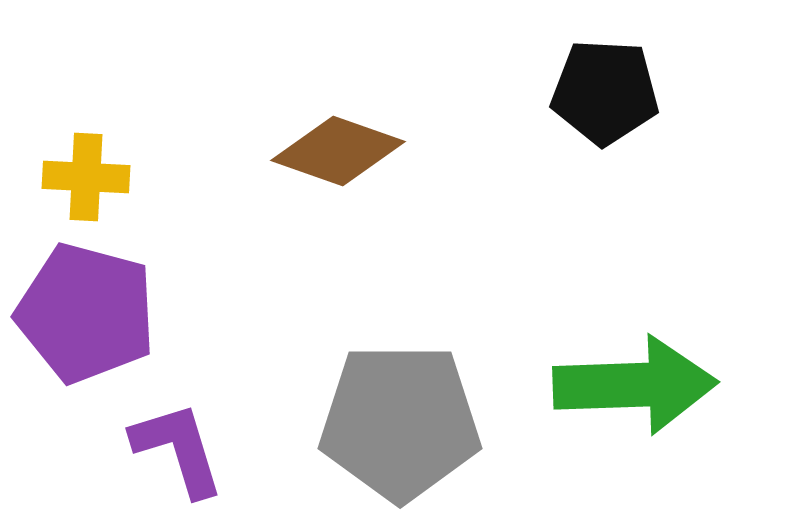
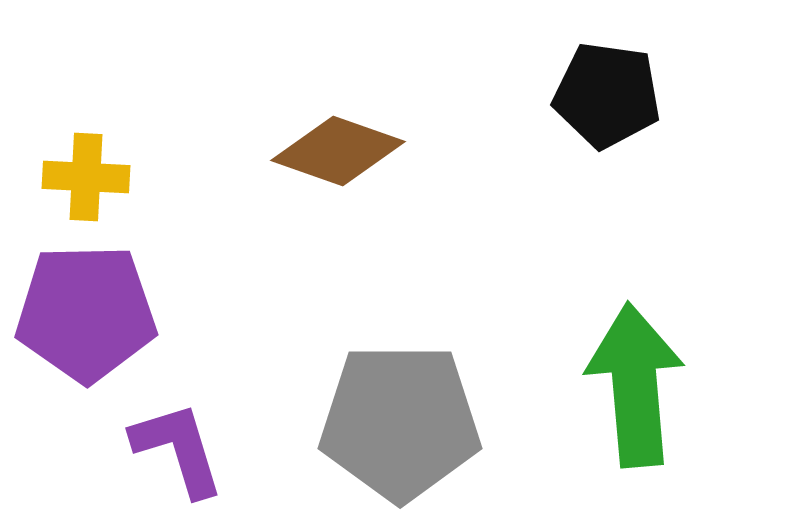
black pentagon: moved 2 px right, 3 px down; rotated 5 degrees clockwise
purple pentagon: rotated 16 degrees counterclockwise
green arrow: rotated 93 degrees counterclockwise
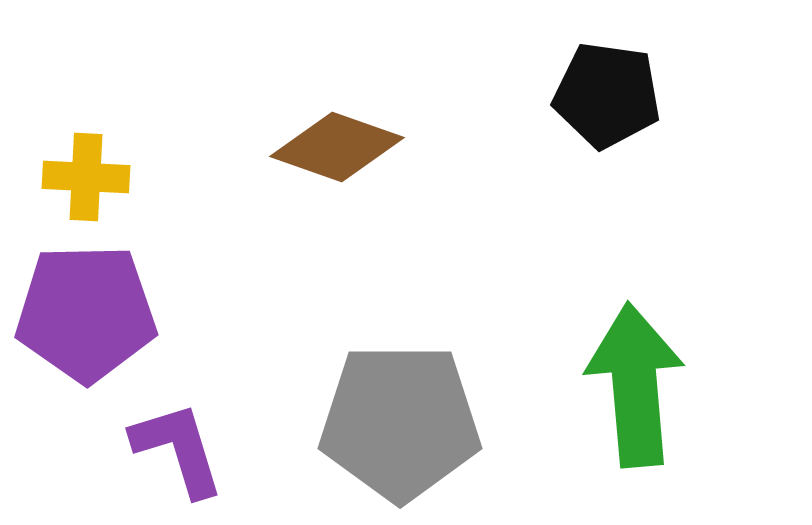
brown diamond: moved 1 px left, 4 px up
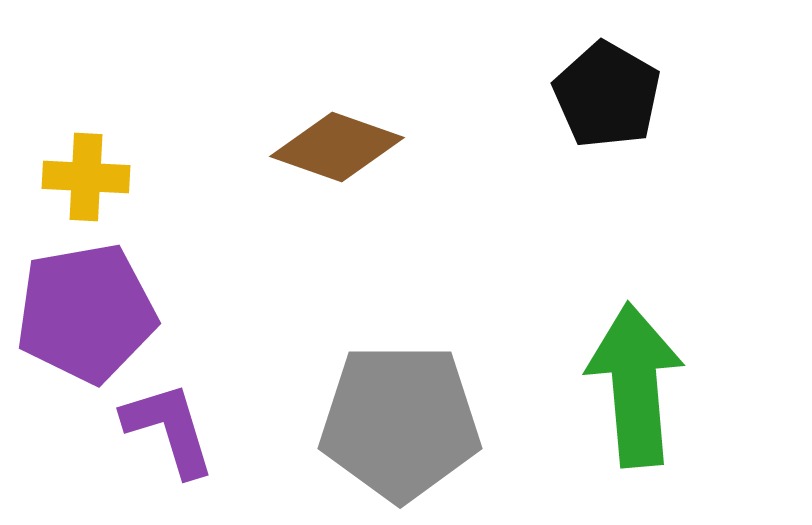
black pentagon: rotated 22 degrees clockwise
purple pentagon: rotated 9 degrees counterclockwise
purple L-shape: moved 9 px left, 20 px up
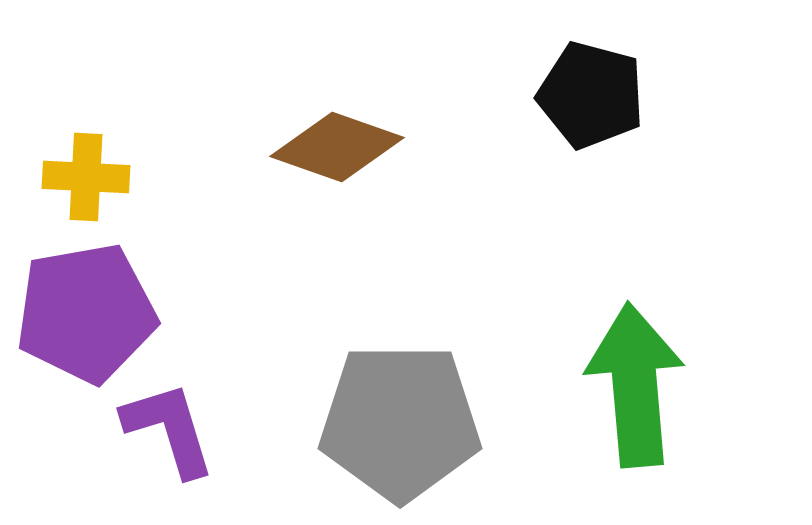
black pentagon: moved 16 px left; rotated 15 degrees counterclockwise
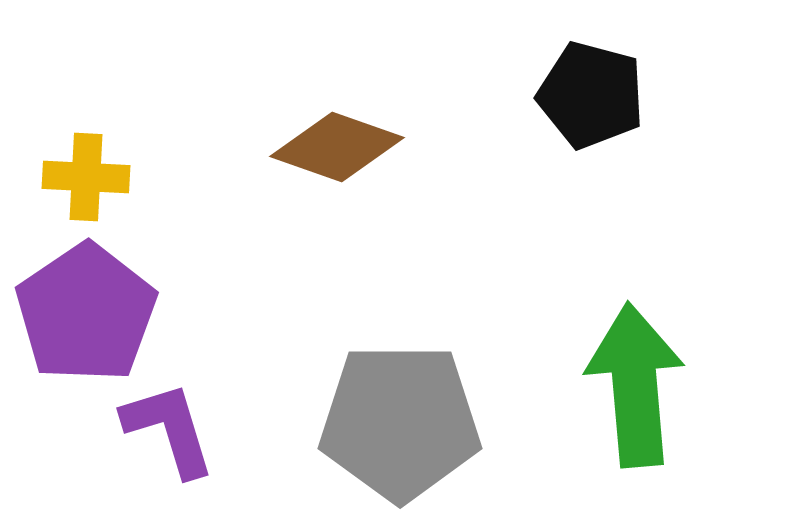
purple pentagon: rotated 24 degrees counterclockwise
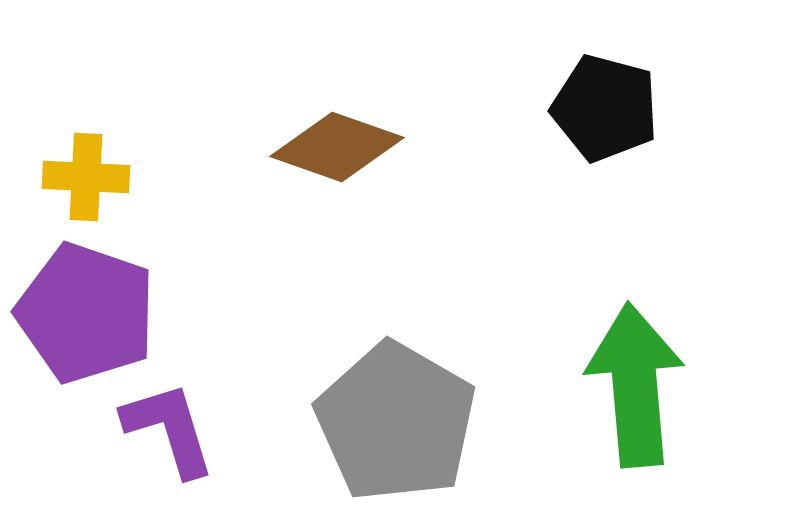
black pentagon: moved 14 px right, 13 px down
purple pentagon: rotated 19 degrees counterclockwise
gray pentagon: moved 4 px left; rotated 30 degrees clockwise
